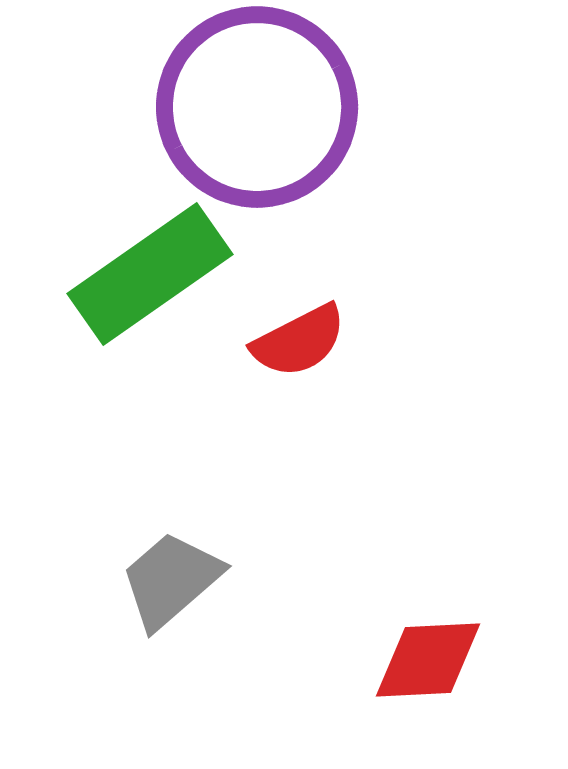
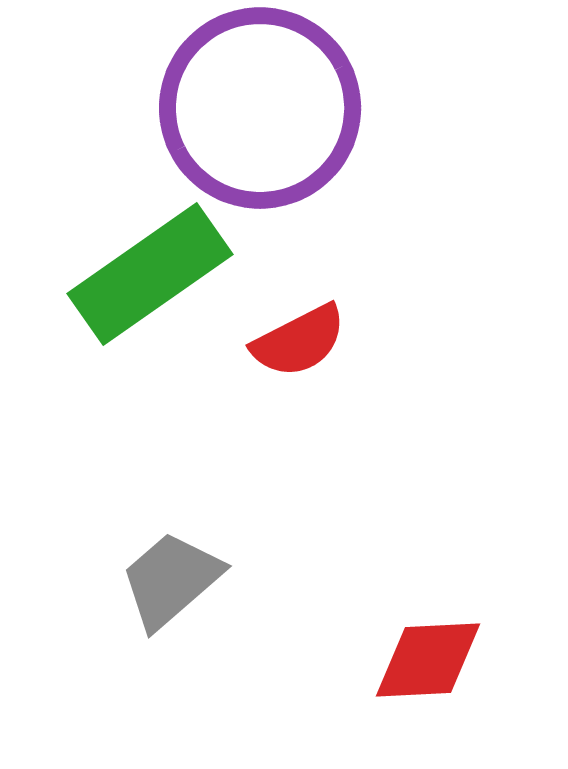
purple circle: moved 3 px right, 1 px down
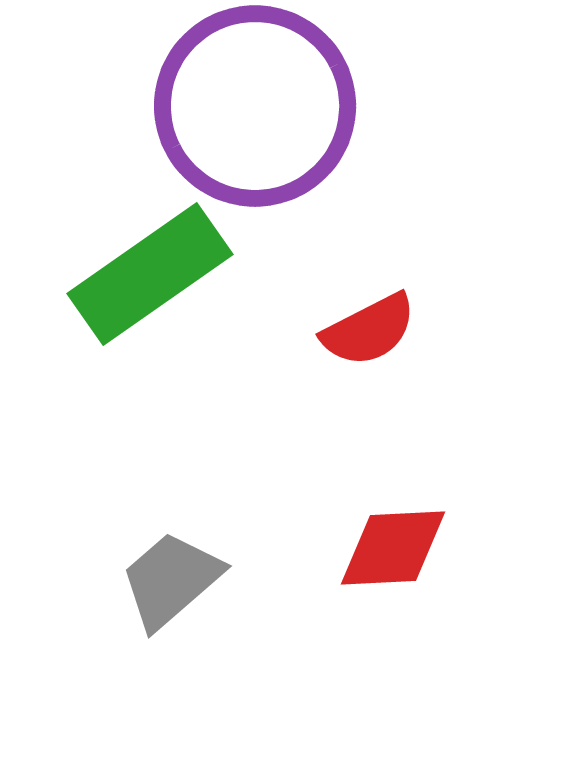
purple circle: moved 5 px left, 2 px up
red semicircle: moved 70 px right, 11 px up
red diamond: moved 35 px left, 112 px up
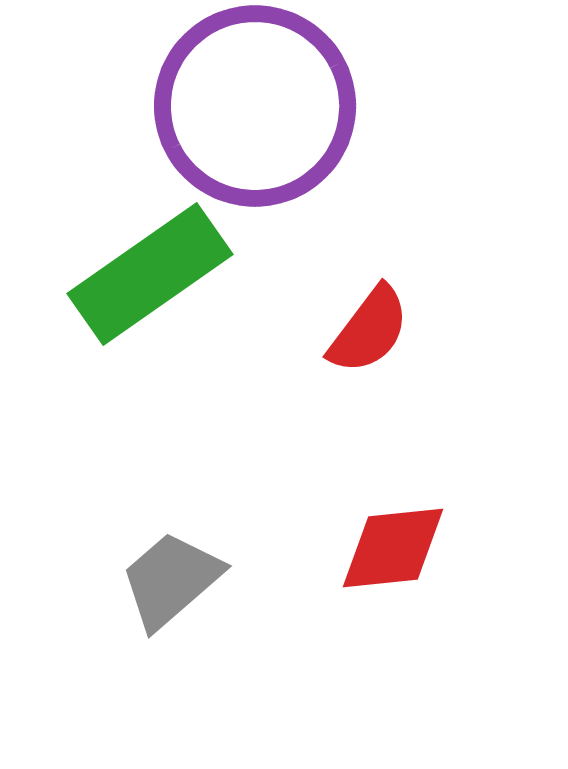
red semicircle: rotated 26 degrees counterclockwise
red diamond: rotated 3 degrees counterclockwise
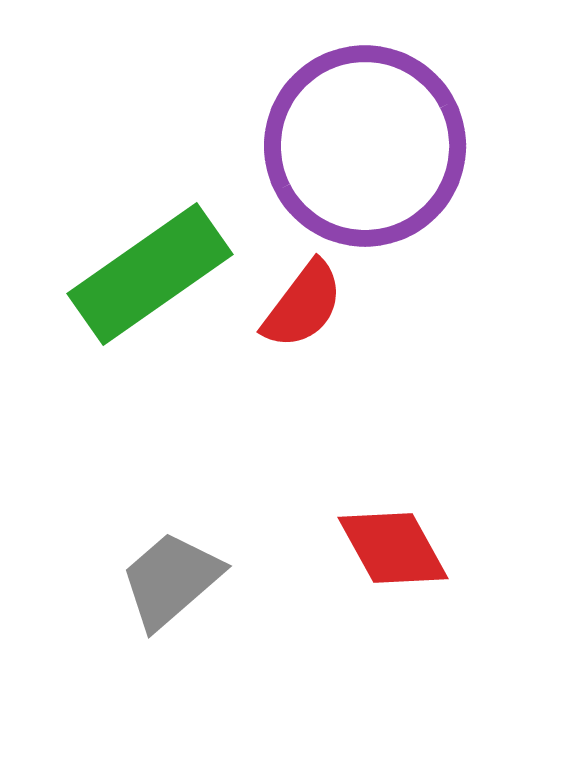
purple circle: moved 110 px right, 40 px down
red semicircle: moved 66 px left, 25 px up
red diamond: rotated 67 degrees clockwise
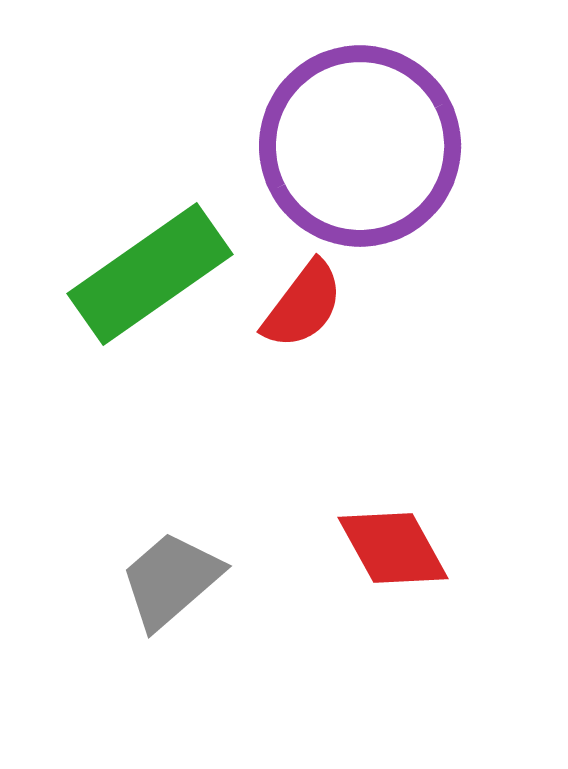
purple circle: moved 5 px left
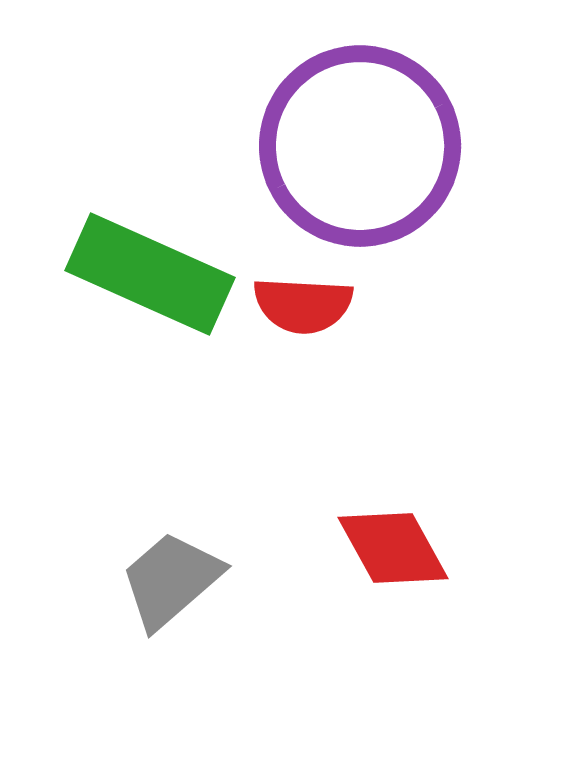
green rectangle: rotated 59 degrees clockwise
red semicircle: rotated 56 degrees clockwise
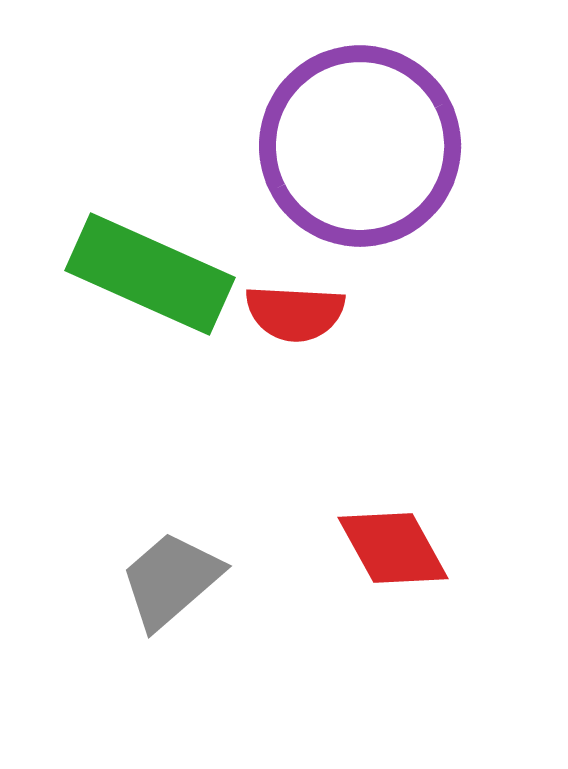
red semicircle: moved 8 px left, 8 px down
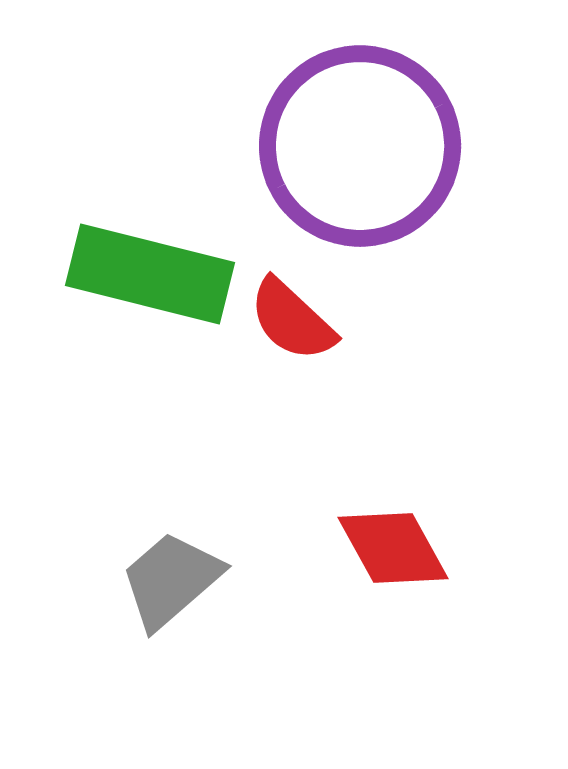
green rectangle: rotated 10 degrees counterclockwise
red semicircle: moved 3 px left, 7 px down; rotated 40 degrees clockwise
